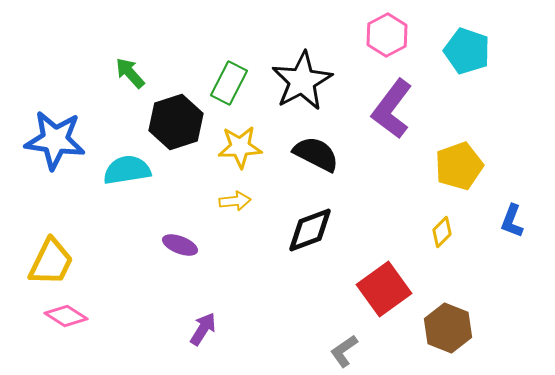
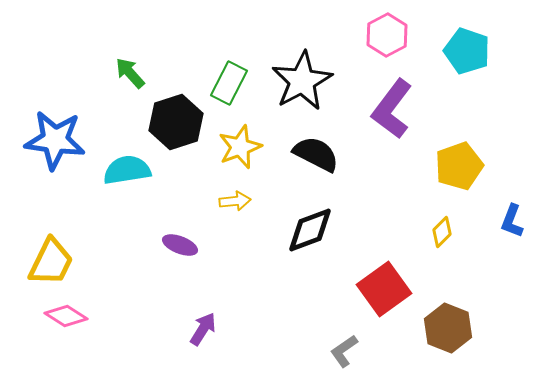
yellow star: rotated 18 degrees counterclockwise
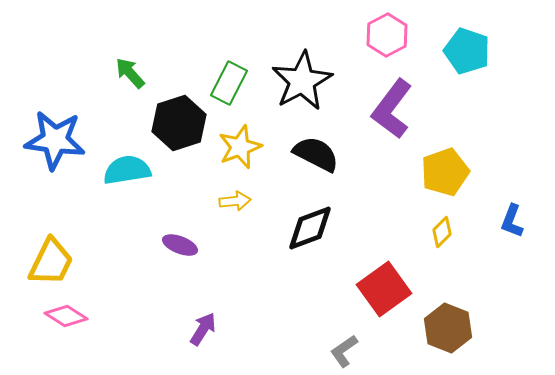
black hexagon: moved 3 px right, 1 px down
yellow pentagon: moved 14 px left, 6 px down
black diamond: moved 2 px up
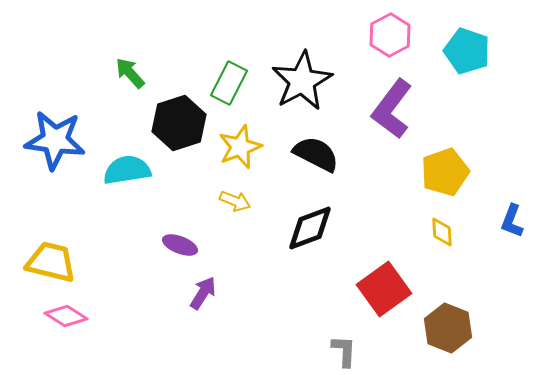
pink hexagon: moved 3 px right
yellow arrow: rotated 28 degrees clockwise
yellow diamond: rotated 48 degrees counterclockwise
yellow trapezoid: rotated 102 degrees counterclockwise
purple arrow: moved 36 px up
gray L-shape: rotated 128 degrees clockwise
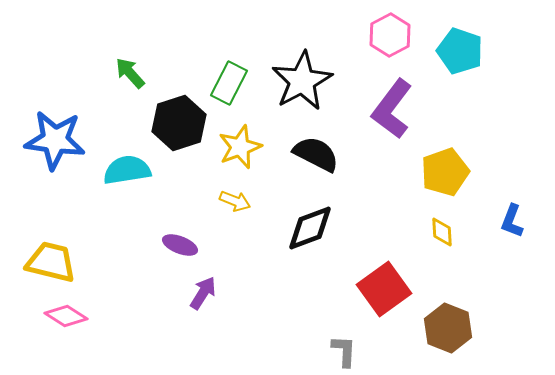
cyan pentagon: moved 7 px left
